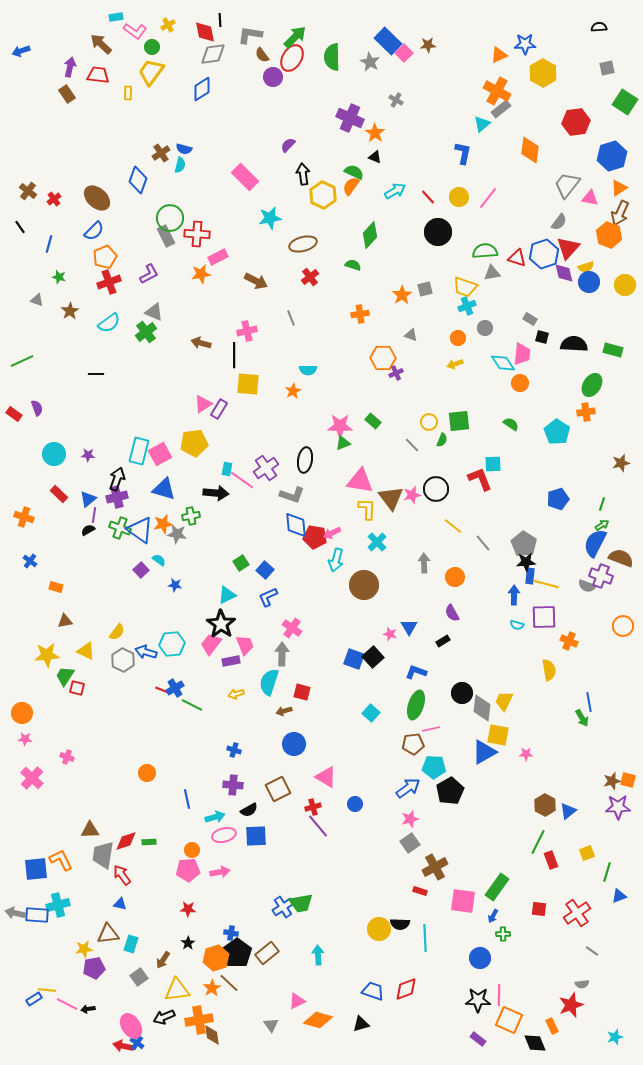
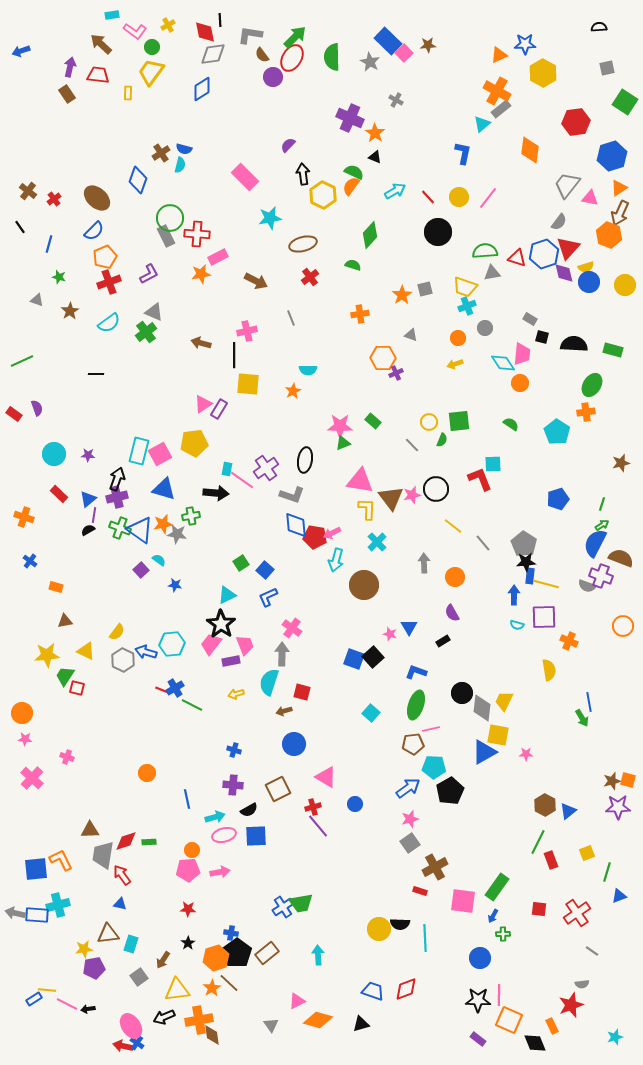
cyan rectangle at (116, 17): moved 4 px left, 2 px up
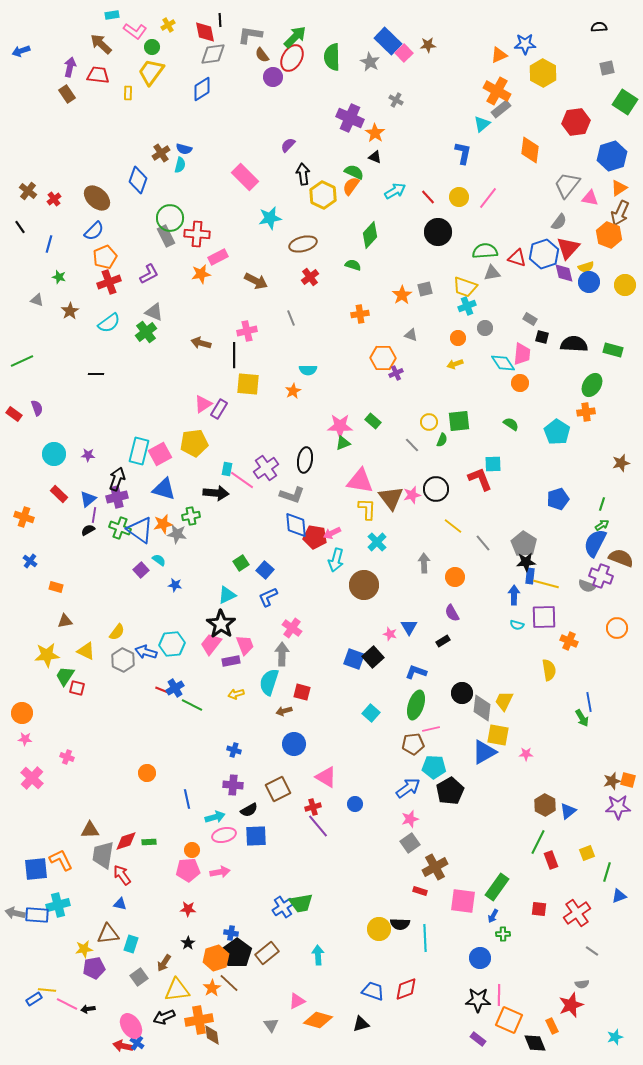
orange circle at (623, 626): moved 6 px left, 2 px down
brown arrow at (163, 960): moved 1 px right, 3 px down
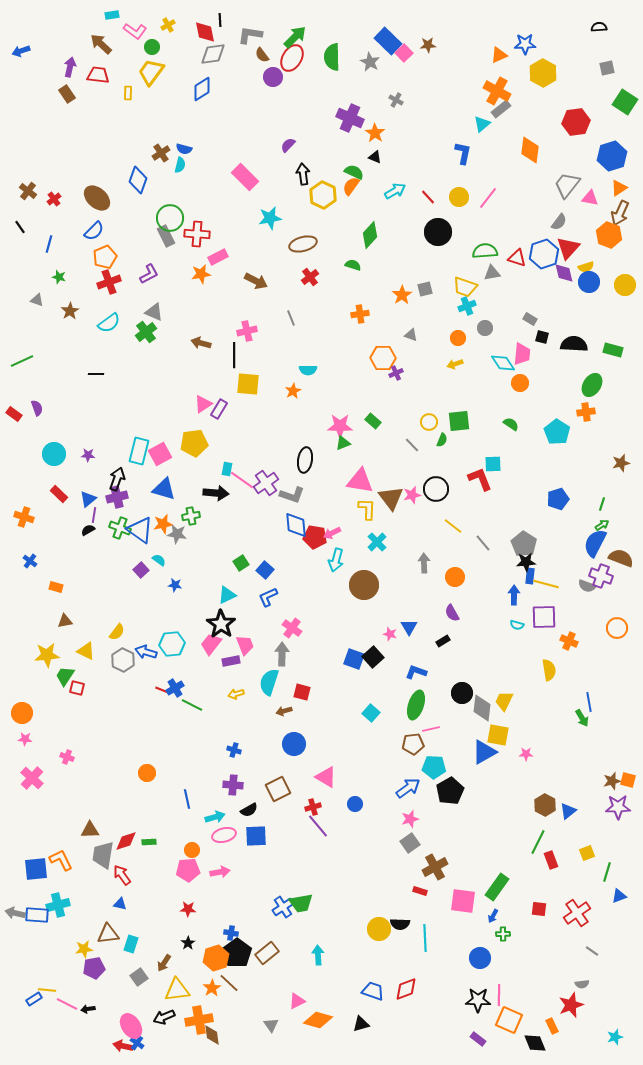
purple cross at (266, 468): moved 15 px down
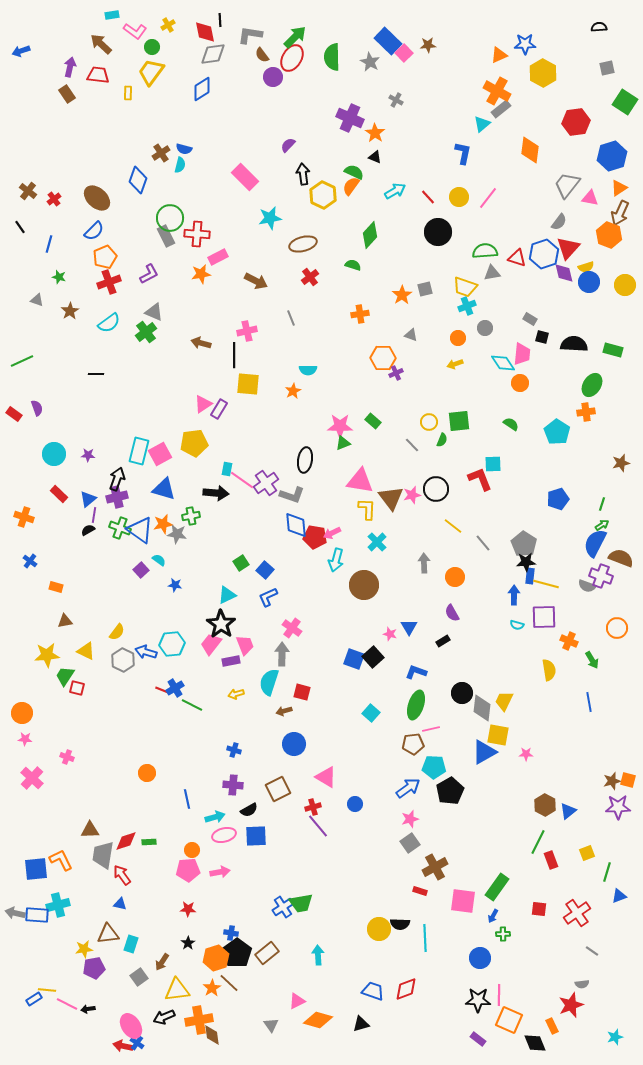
green arrow at (582, 718): moved 10 px right, 58 px up
brown arrow at (164, 963): moved 2 px left, 1 px up
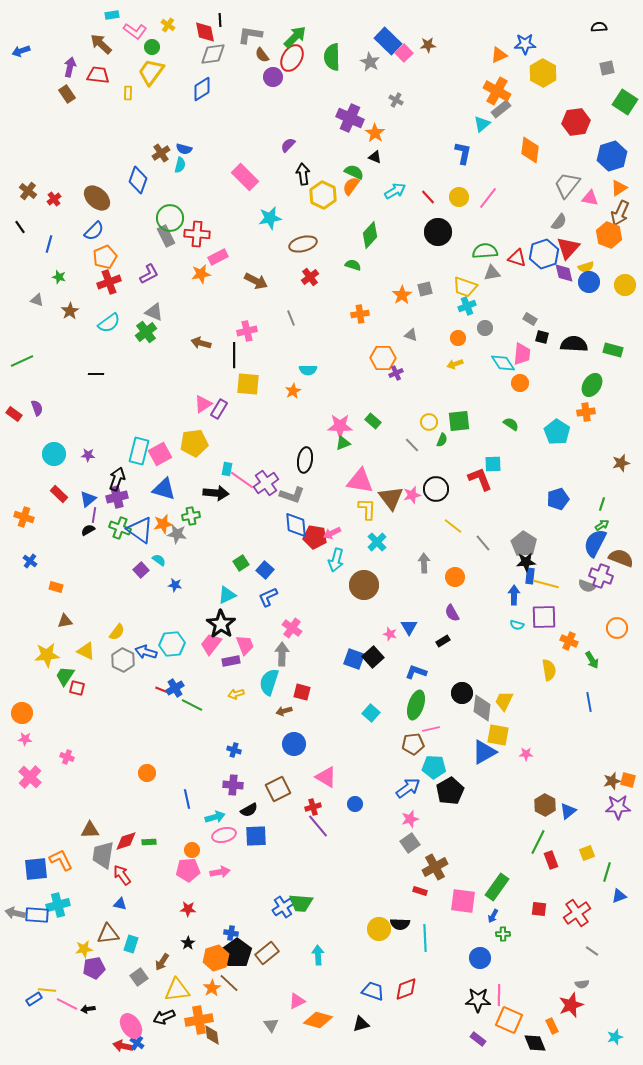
yellow cross at (168, 25): rotated 24 degrees counterclockwise
pink cross at (32, 778): moved 2 px left, 1 px up
green trapezoid at (301, 903): rotated 15 degrees clockwise
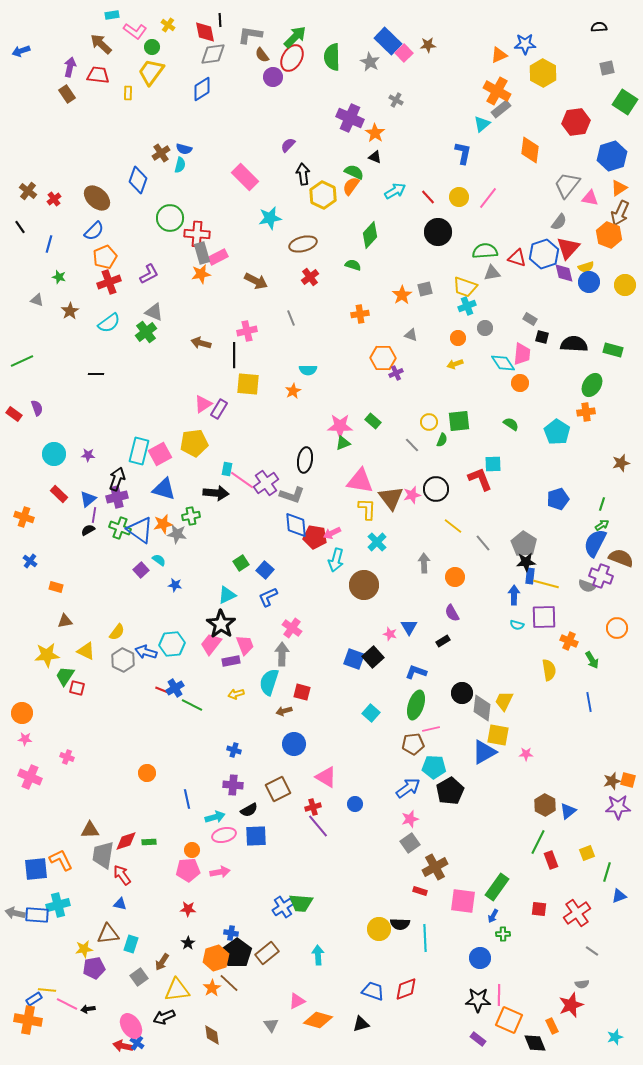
gray rectangle at (166, 236): moved 36 px right, 17 px down; rotated 10 degrees clockwise
pink cross at (30, 777): rotated 20 degrees counterclockwise
orange cross at (199, 1020): moved 171 px left; rotated 20 degrees clockwise
